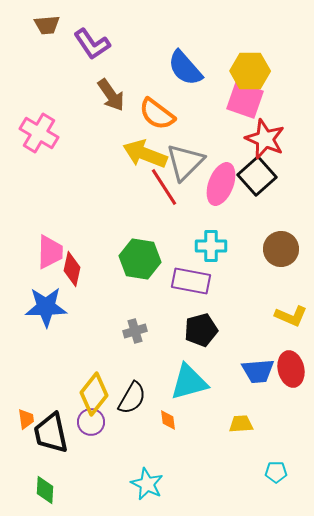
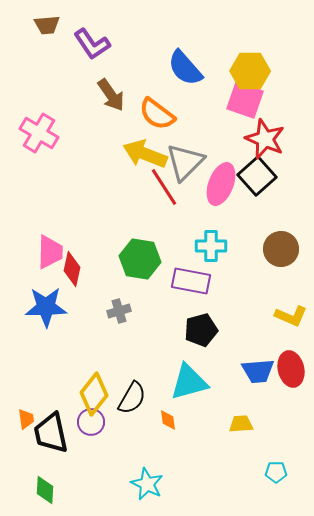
gray cross: moved 16 px left, 20 px up
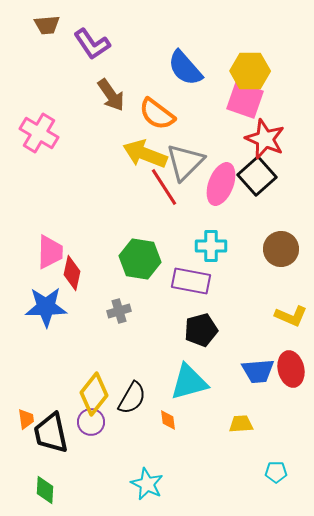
red diamond: moved 4 px down
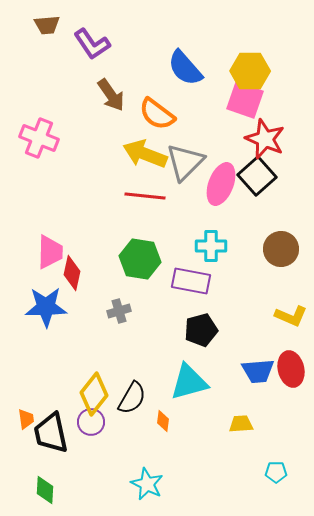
pink cross: moved 5 px down; rotated 9 degrees counterclockwise
red line: moved 19 px left, 9 px down; rotated 51 degrees counterclockwise
orange diamond: moved 5 px left, 1 px down; rotated 15 degrees clockwise
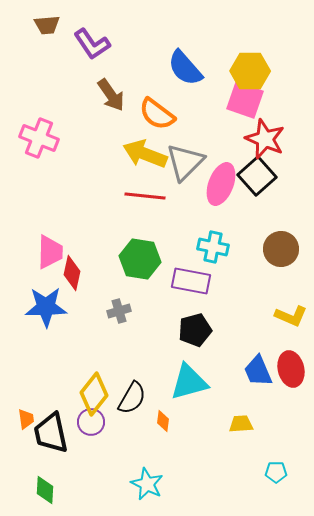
cyan cross: moved 2 px right, 1 px down; rotated 12 degrees clockwise
black pentagon: moved 6 px left
blue trapezoid: rotated 72 degrees clockwise
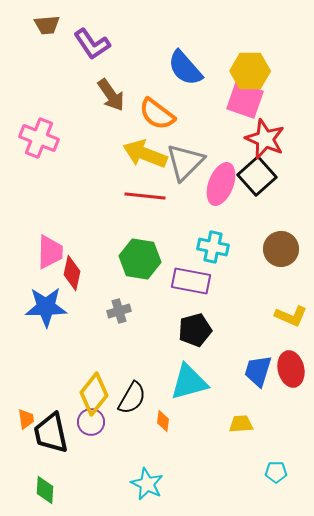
blue trapezoid: rotated 40 degrees clockwise
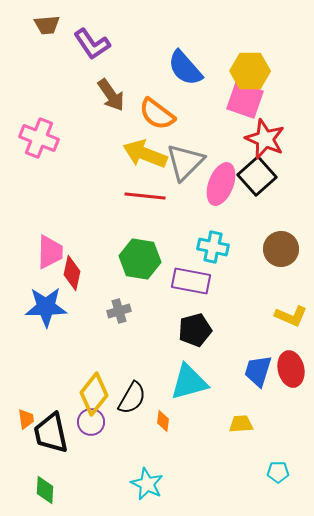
cyan pentagon: moved 2 px right
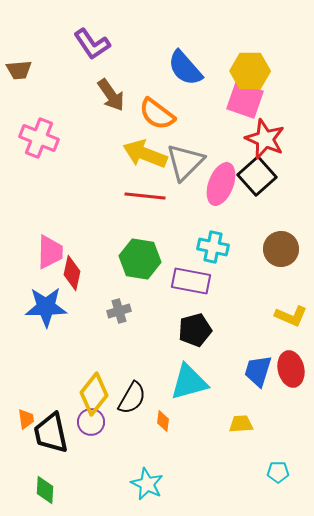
brown trapezoid: moved 28 px left, 45 px down
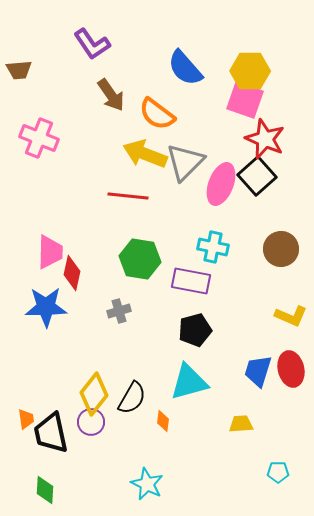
red line: moved 17 px left
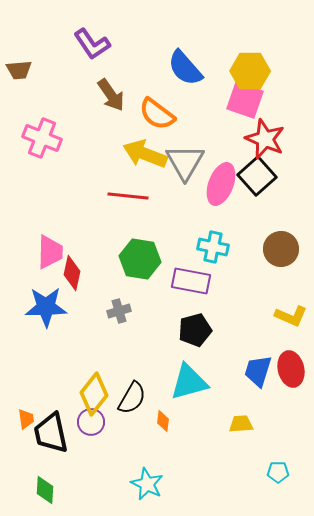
pink cross: moved 3 px right
gray triangle: rotated 15 degrees counterclockwise
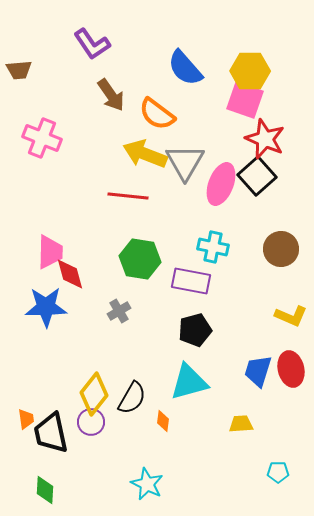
red diamond: moved 2 px left, 1 px down; rotated 28 degrees counterclockwise
gray cross: rotated 15 degrees counterclockwise
